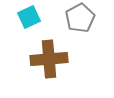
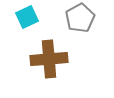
cyan square: moved 2 px left
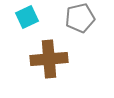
gray pentagon: rotated 16 degrees clockwise
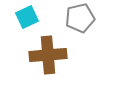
brown cross: moved 1 px left, 4 px up
